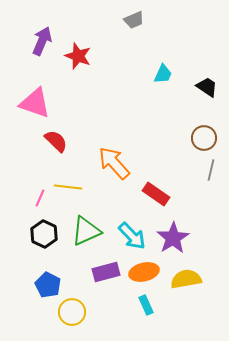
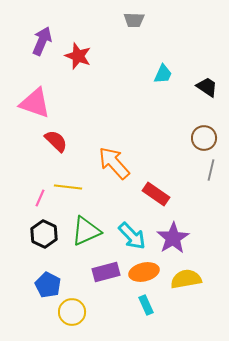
gray trapezoid: rotated 25 degrees clockwise
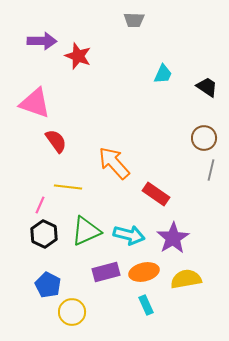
purple arrow: rotated 68 degrees clockwise
red semicircle: rotated 10 degrees clockwise
pink line: moved 7 px down
cyan arrow: moved 3 px left, 1 px up; rotated 32 degrees counterclockwise
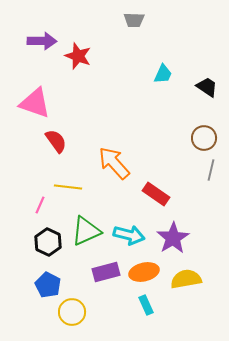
black hexagon: moved 4 px right, 8 px down
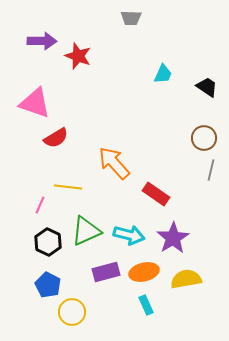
gray trapezoid: moved 3 px left, 2 px up
red semicircle: moved 3 px up; rotated 95 degrees clockwise
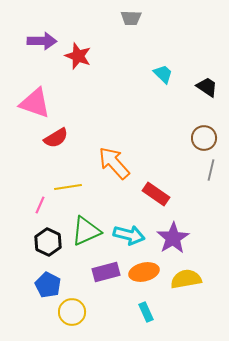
cyan trapezoid: rotated 70 degrees counterclockwise
yellow line: rotated 16 degrees counterclockwise
cyan rectangle: moved 7 px down
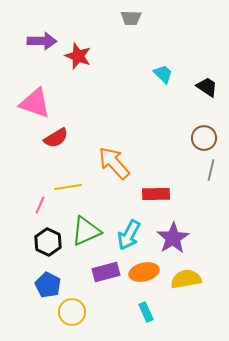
red rectangle: rotated 36 degrees counterclockwise
cyan arrow: rotated 104 degrees clockwise
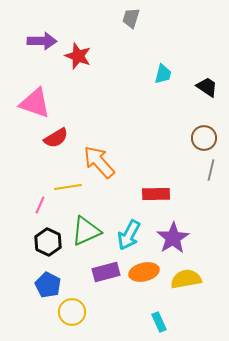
gray trapezoid: rotated 105 degrees clockwise
cyan trapezoid: rotated 60 degrees clockwise
orange arrow: moved 15 px left, 1 px up
cyan rectangle: moved 13 px right, 10 px down
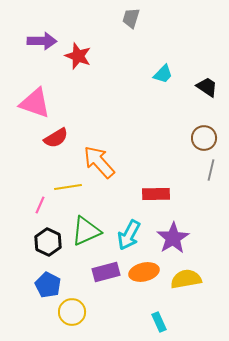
cyan trapezoid: rotated 30 degrees clockwise
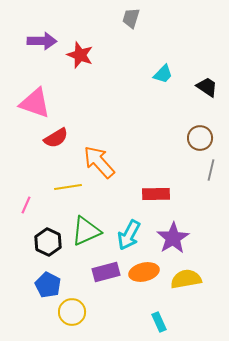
red star: moved 2 px right, 1 px up
brown circle: moved 4 px left
pink line: moved 14 px left
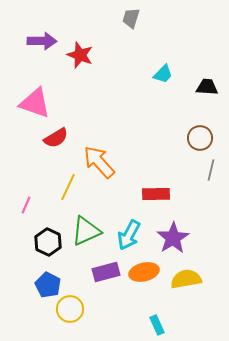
black trapezoid: rotated 30 degrees counterclockwise
yellow line: rotated 56 degrees counterclockwise
yellow circle: moved 2 px left, 3 px up
cyan rectangle: moved 2 px left, 3 px down
